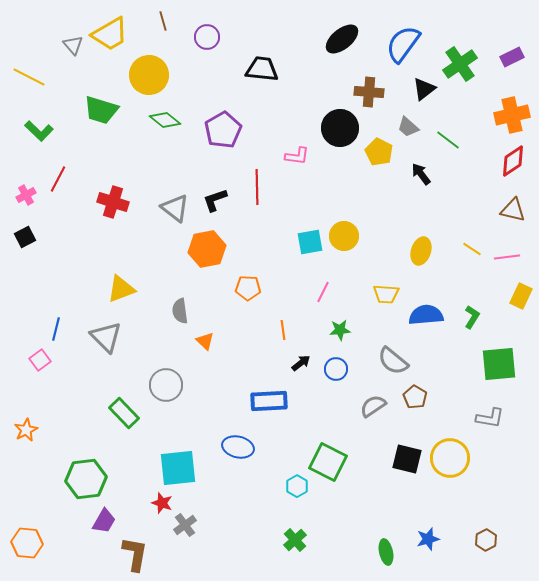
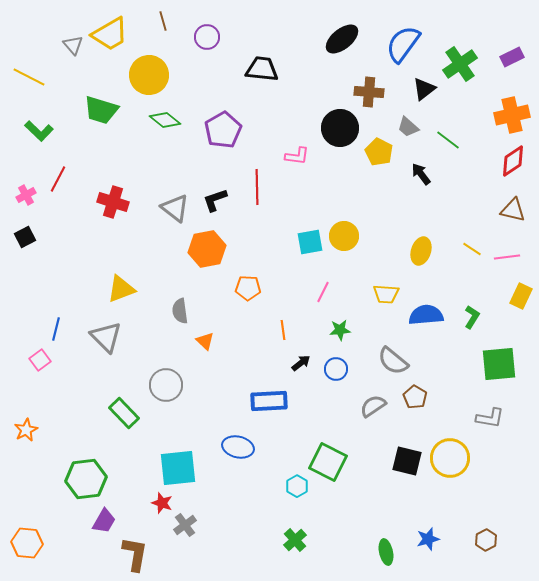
black square at (407, 459): moved 2 px down
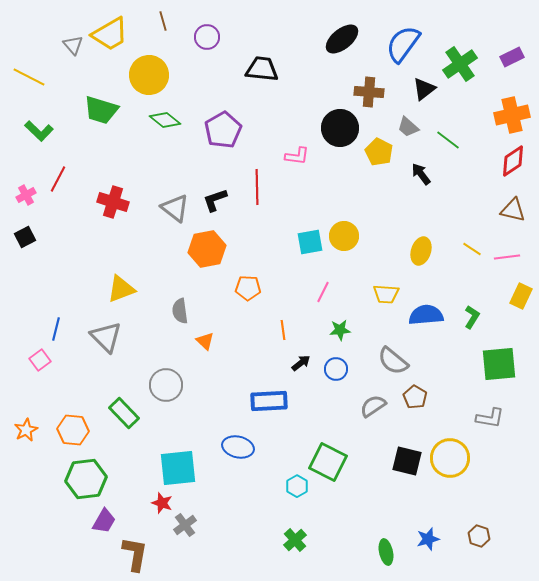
brown hexagon at (486, 540): moved 7 px left, 4 px up; rotated 15 degrees counterclockwise
orange hexagon at (27, 543): moved 46 px right, 113 px up
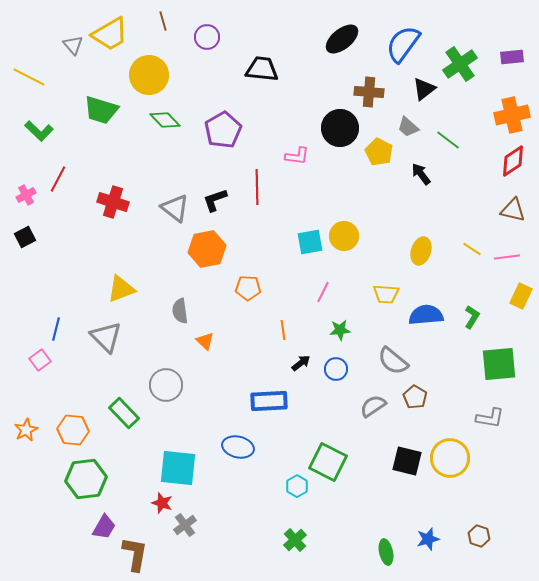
purple rectangle at (512, 57): rotated 20 degrees clockwise
green diamond at (165, 120): rotated 8 degrees clockwise
cyan square at (178, 468): rotated 12 degrees clockwise
purple trapezoid at (104, 521): moved 6 px down
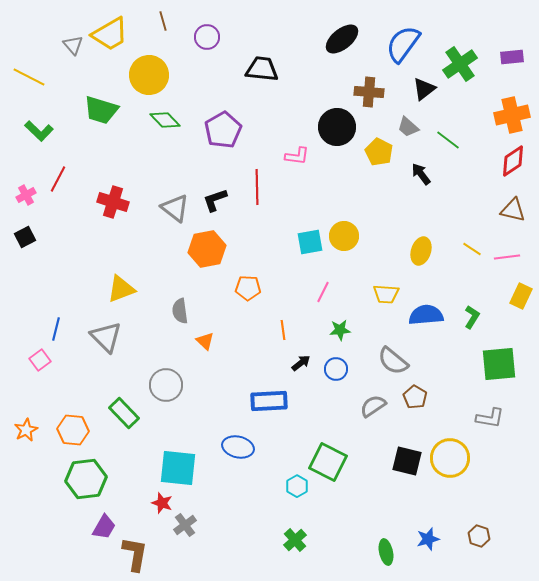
black circle at (340, 128): moved 3 px left, 1 px up
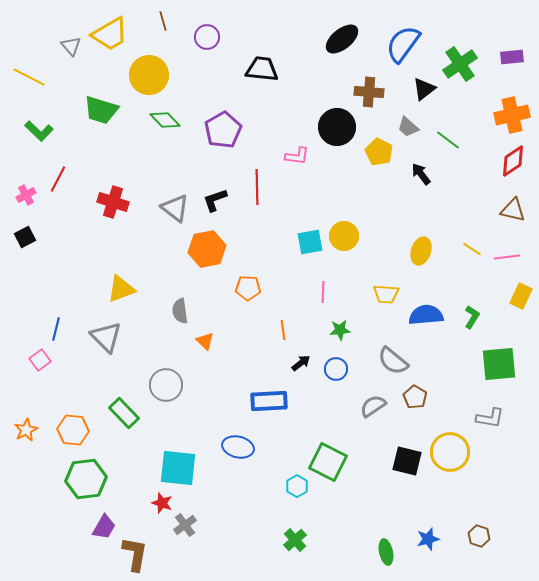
gray triangle at (73, 45): moved 2 px left, 1 px down
pink line at (323, 292): rotated 25 degrees counterclockwise
yellow circle at (450, 458): moved 6 px up
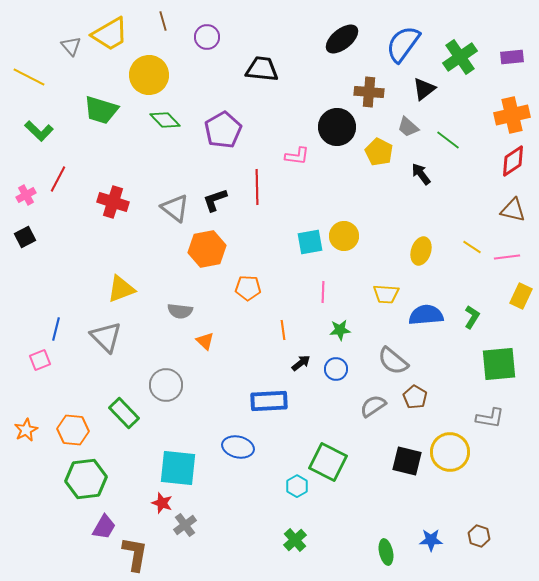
green cross at (460, 64): moved 7 px up
yellow line at (472, 249): moved 2 px up
gray semicircle at (180, 311): rotated 75 degrees counterclockwise
pink square at (40, 360): rotated 15 degrees clockwise
blue star at (428, 539): moved 3 px right, 1 px down; rotated 15 degrees clockwise
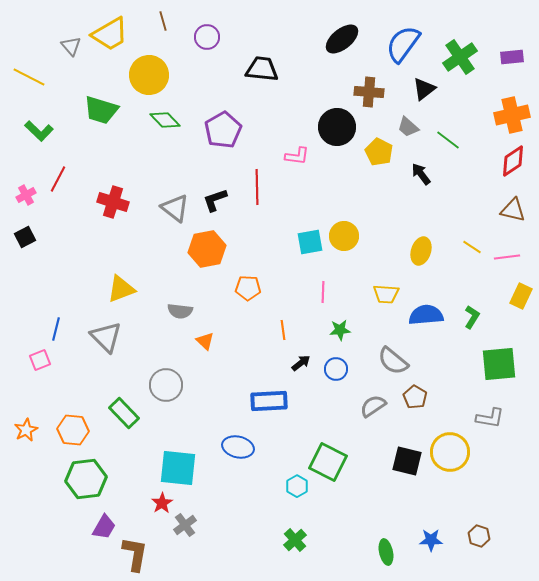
red star at (162, 503): rotated 20 degrees clockwise
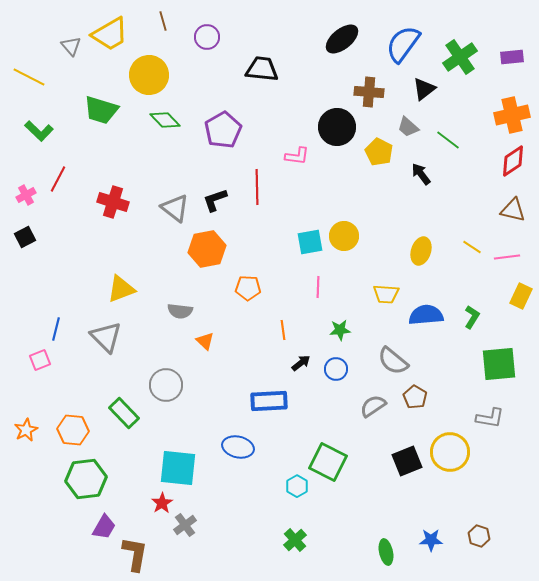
pink line at (323, 292): moved 5 px left, 5 px up
black square at (407, 461): rotated 36 degrees counterclockwise
